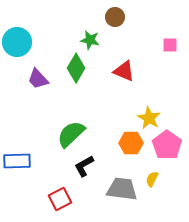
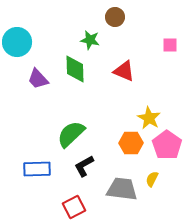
green diamond: moved 1 px left, 1 px down; rotated 32 degrees counterclockwise
blue rectangle: moved 20 px right, 8 px down
red square: moved 14 px right, 8 px down
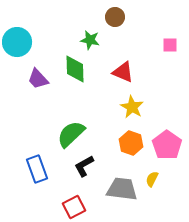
red triangle: moved 1 px left, 1 px down
yellow star: moved 17 px left, 11 px up
orange hexagon: rotated 20 degrees clockwise
blue rectangle: rotated 72 degrees clockwise
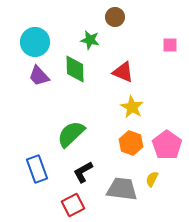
cyan circle: moved 18 px right
purple trapezoid: moved 1 px right, 3 px up
black L-shape: moved 1 px left, 6 px down
red square: moved 1 px left, 2 px up
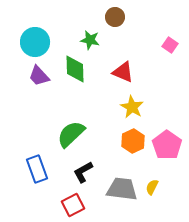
pink square: rotated 35 degrees clockwise
orange hexagon: moved 2 px right, 2 px up; rotated 15 degrees clockwise
yellow semicircle: moved 8 px down
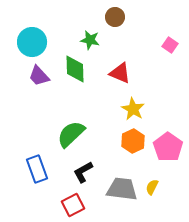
cyan circle: moved 3 px left
red triangle: moved 3 px left, 1 px down
yellow star: moved 1 px right, 2 px down
pink pentagon: moved 1 px right, 2 px down
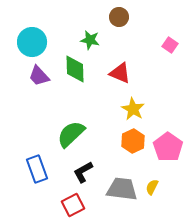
brown circle: moved 4 px right
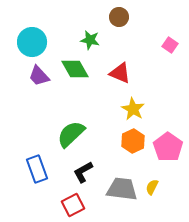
green diamond: rotated 28 degrees counterclockwise
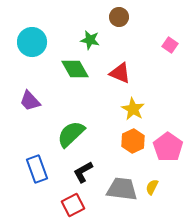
purple trapezoid: moved 9 px left, 25 px down
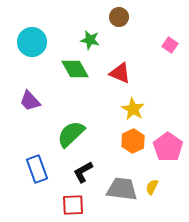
red square: rotated 25 degrees clockwise
